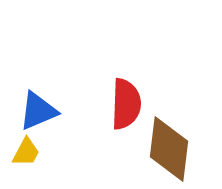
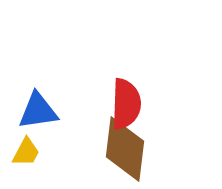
blue triangle: rotated 15 degrees clockwise
brown diamond: moved 44 px left
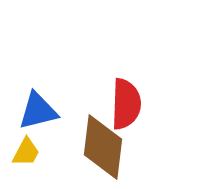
blue triangle: rotated 6 degrees counterclockwise
brown diamond: moved 22 px left, 2 px up
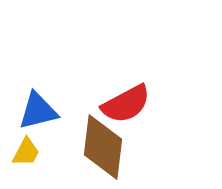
red semicircle: rotated 60 degrees clockwise
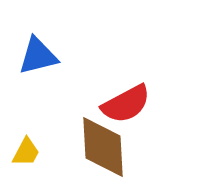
blue triangle: moved 55 px up
brown diamond: rotated 10 degrees counterclockwise
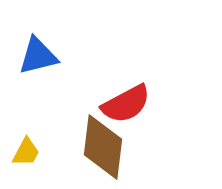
brown diamond: rotated 10 degrees clockwise
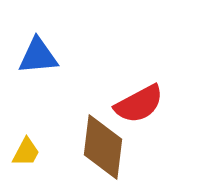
blue triangle: rotated 9 degrees clockwise
red semicircle: moved 13 px right
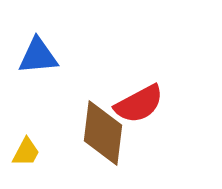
brown diamond: moved 14 px up
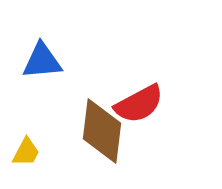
blue triangle: moved 4 px right, 5 px down
brown diamond: moved 1 px left, 2 px up
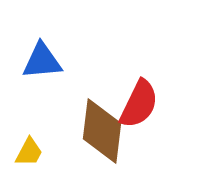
red semicircle: rotated 36 degrees counterclockwise
yellow trapezoid: moved 3 px right
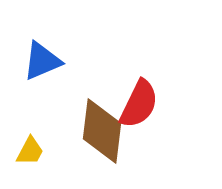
blue triangle: rotated 18 degrees counterclockwise
yellow trapezoid: moved 1 px right, 1 px up
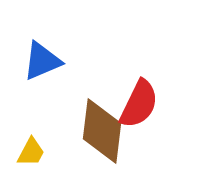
yellow trapezoid: moved 1 px right, 1 px down
